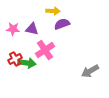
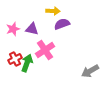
pink star: rotated 24 degrees counterclockwise
green arrow: rotated 78 degrees counterclockwise
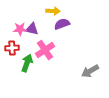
pink star: moved 7 px right; rotated 16 degrees clockwise
red cross: moved 3 px left, 11 px up; rotated 24 degrees clockwise
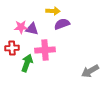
pink star: moved 1 px right, 2 px up
pink cross: rotated 30 degrees clockwise
